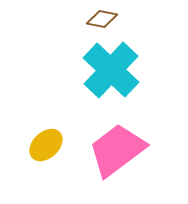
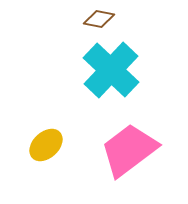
brown diamond: moved 3 px left
pink trapezoid: moved 12 px right
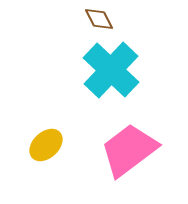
brown diamond: rotated 52 degrees clockwise
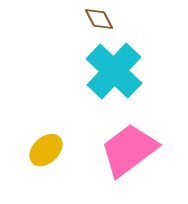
cyan cross: moved 3 px right, 1 px down
yellow ellipse: moved 5 px down
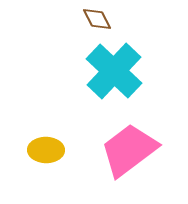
brown diamond: moved 2 px left
yellow ellipse: rotated 44 degrees clockwise
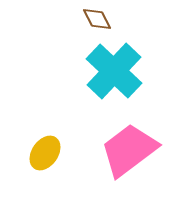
yellow ellipse: moved 1 px left, 3 px down; rotated 56 degrees counterclockwise
